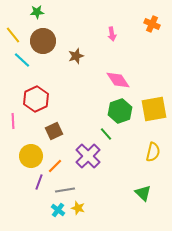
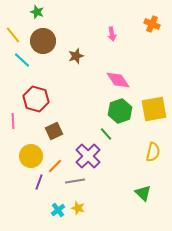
green star: rotated 24 degrees clockwise
red hexagon: rotated 20 degrees counterclockwise
gray line: moved 10 px right, 9 px up
cyan cross: rotated 16 degrees clockwise
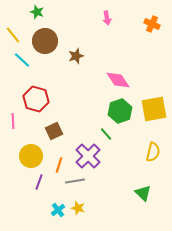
pink arrow: moved 5 px left, 16 px up
brown circle: moved 2 px right
orange line: moved 4 px right, 1 px up; rotated 28 degrees counterclockwise
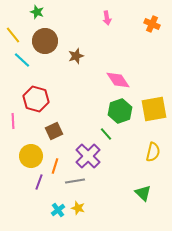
orange line: moved 4 px left, 1 px down
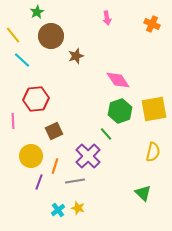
green star: rotated 24 degrees clockwise
brown circle: moved 6 px right, 5 px up
red hexagon: rotated 20 degrees counterclockwise
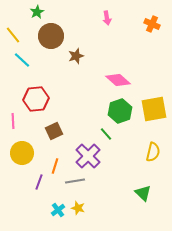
pink diamond: rotated 15 degrees counterclockwise
yellow circle: moved 9 px left, 3 px up
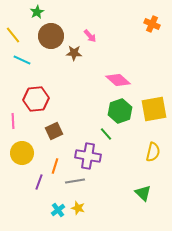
pink arrow: moved 17 px left, 18 px down; rotated 32 degrees counterclockwise
brown star: moved 2 px left, 3 px up; rotated 21 degrees clockwise
cyan line: rotated 18 degrees counterclockwise
purple cross: rotated 35 degrees counterclockwise
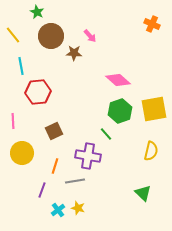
green star: rotated 16 degrees counterclockwise
cyan line: moved 1 px left, 6 px down; rotated 54 degrees clockwise
red hexagon: moved 2 px right, 7 px up
yellow semicircle: moved 2 px left, 1 px up
purple line: moved 3 px right, 8 px down
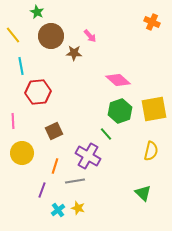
orange cross: moved 2 px up
purple cross: rotated 20 degrees clockwise
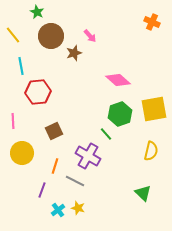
brown star: rotated 21 degrees counterclockwise
green hexagon: moved 3 px down
gray line: rotated 36 degrees clockwise
